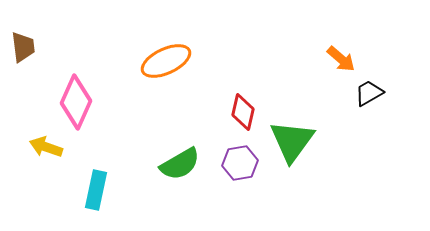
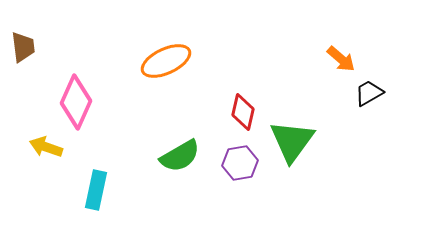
green semicircle: moved 8 px up
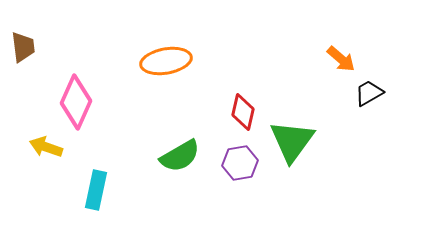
orange ellipse: rotated 15 degrees clockwise
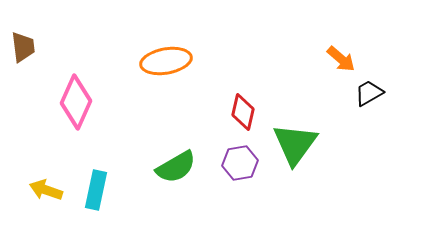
green triangle: moved 3 px right, 3 px down
yellow arrow: moved 43 px down
green semicircle: moved 4 px left, 11 px down
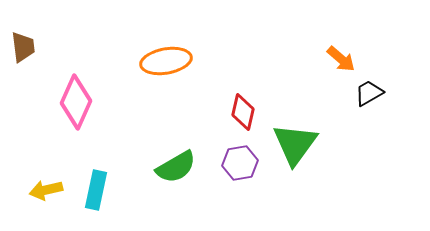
yellow arrow: rotated 32 degrees counterclockwise
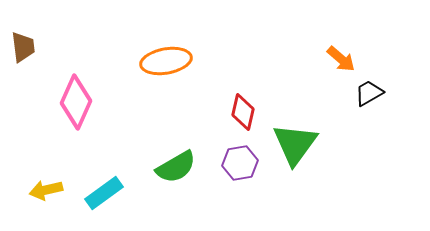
cyan rectangle: moved 8 px right, 3 px down; rotated 42 degrees clockwise
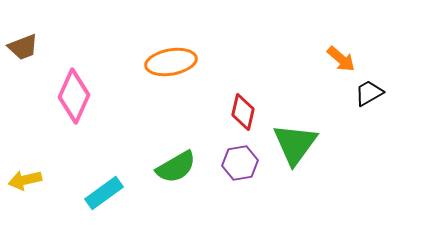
brown trapezoid: rotated 76 degrees clockwise
orange ellipse: moved 5 px right, 1 px down
pink diamond: moved 2 px left, 6 px up
yellow arrow: moved 21 px left, 10 px up
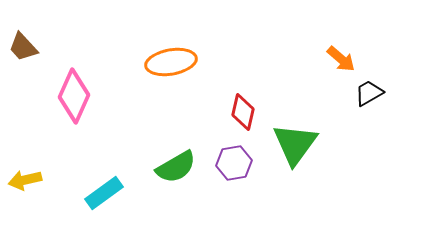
brown trapezoid: rotated 68 degrees clockwise
purple hexagon: moved 6 px left
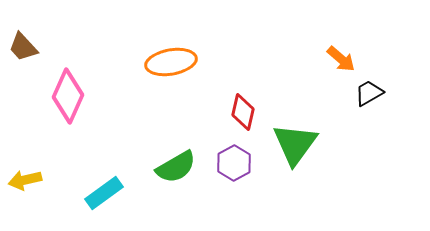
pink diamond: moved 6 px left
purple hexagon: rotated 20 degrees counterclockwise
